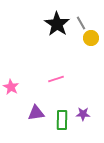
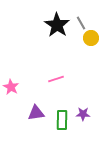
black star: moved 1 px down
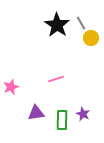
pink star: rotated 21 degrees clockwise
purple star: rotated 24 degrees clockwise
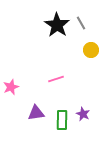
yellow circle: moved 12 px down
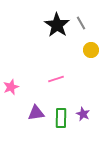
green rectangle: moved 1 px left, 2 px up
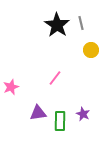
gray line: rotated 16 degrees clockwise
pink line: moved 1 px left, 1 px up; rotated 35 degrees counterclockwise
purple triangle: moved 2 px right
green rectangle: moved 1 px left, 3 px down
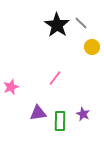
gray line: rotated 32 degrees counterclockwise
yellow circle: moved 1 px right, 3 px up
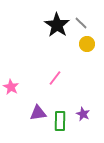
yellow circle: moved 5 px left, 3 px up
pink star: rotated 21 degrees counterclockwise
